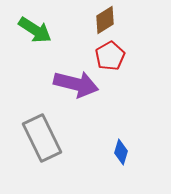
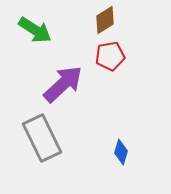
red pentagon: rotated 20 degrees clockwise
purple arrow: moved 13 px left; rotated 57 degrees counterclockwise
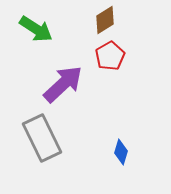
green arrow: moved 1 px right, 1 px up
red pentagon: rotated 20 degrees counterclockwise
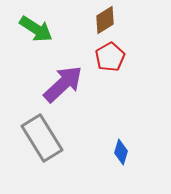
red pentagon: moved 1 px down
gray rectangle: rotated 6 degrees counterclockwise
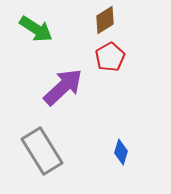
purple arrow: moved 3 px down
gray rectangle: moved 13 px down
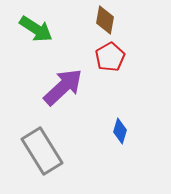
brown diamond: rotated 48 degrees counterclockwise
blue diamond: moved 1 px left, 21 px up
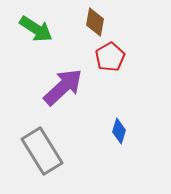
brown diamond: moved 10 px left, 2 px down
blue diamond: moved 1 px left
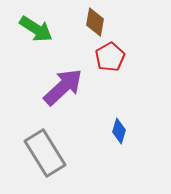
gray rectangle: moved 3 px right, 2 px down
